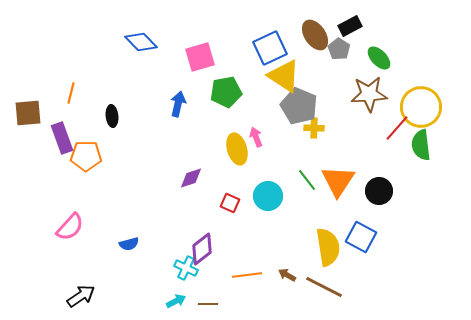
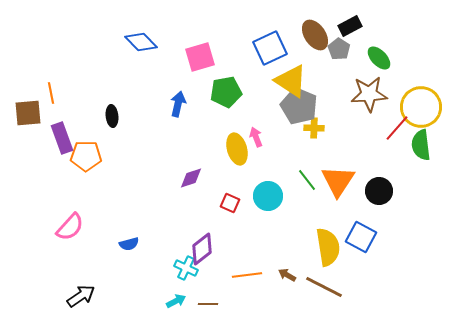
yellow triangle at (284, 76): moved 7 px right, 5 px down
orange line at (71, 93): moved 20 px left; rotated 25 degrees counterclockwise
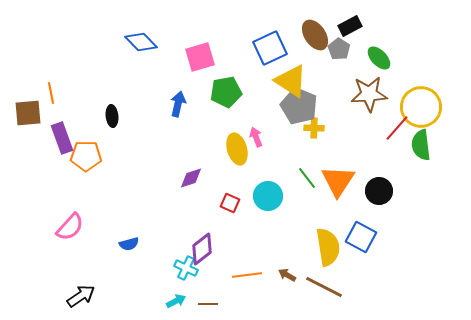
green line at (307, 180): moved 2 px up
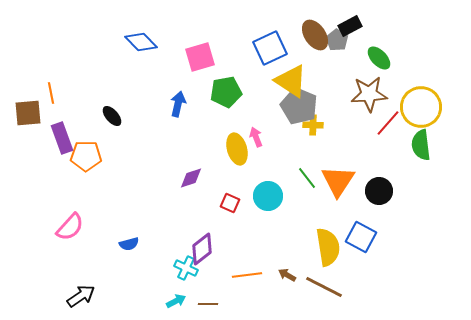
gray pentagon at (339, 49): moved 2 px left, 9 px up
black ellipse at (112, 116): rotated 35 degrees counterclockwise
yellow cross at (314, 128): moved 1 px left, 3 px up
red line at (397, 128): moved 9 px left, 5 px up
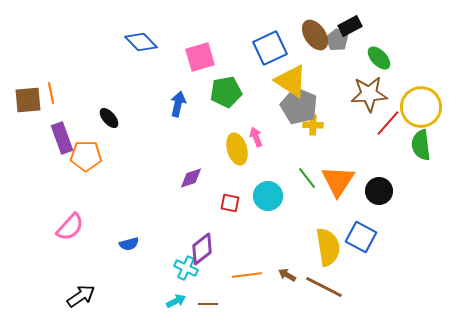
brown square at (28, 113): moved 13 px up
black ellipse at (112, 116): moved 3 px left, 2 px down
red square at (230, 203): rotated 12 degrees counterclockwise
